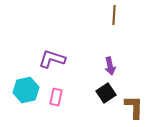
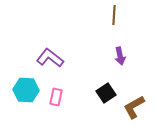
purple L-shape: moved 2 px left, 1 px up; rotated 20 degrees clockwise
purple arrow: moved 10 px right, 10 px up
cyan hexagon: rotated 15 degrees clockwise
brown L-shape: rotated 120 degrees counterclockwise
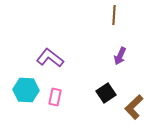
purple arrow: rotated 36 degrees clockwise
pink rectangle: moved 1 px left
brown L-shape: rotated 15 degrees counterclockwise
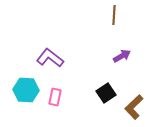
purple arrow: moved 2 px right; rotated 144 degrees counterclockwise
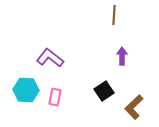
purple arrow: rotated 60 degrees counterclockwise
black square: moved 2 px left, 2 px up
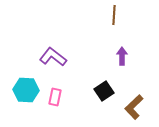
purple L-shape: moved 3 px right, 1 px up
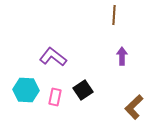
black square: moved 21 px left, 1 px up
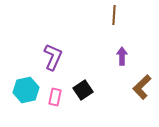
purple L-shape: rotated 76 degrees clockwise
cyan hexagon: rotated 15 degrees counterclockwise
brown L-shape: moved 8 px right, 20 px up
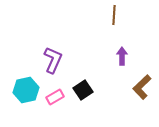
purple L-shape: moved 3 px down
pink rectangle: rotated 48 degrees clockwise
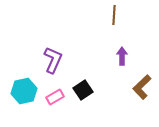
cyan hexagon: moved 2 px left, 1 px down
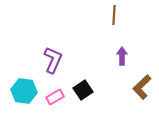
cyan hexagon: rotated 20 degrees clockwise
